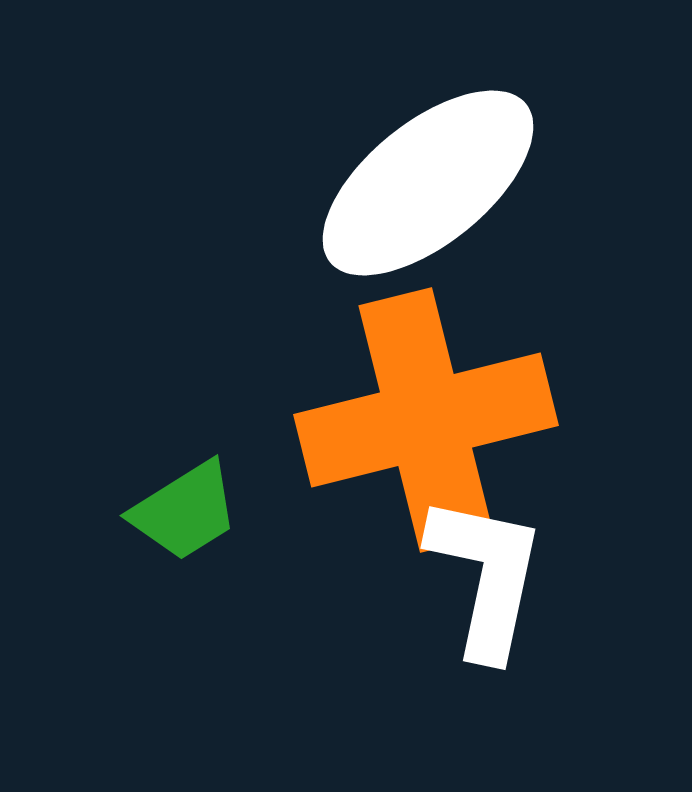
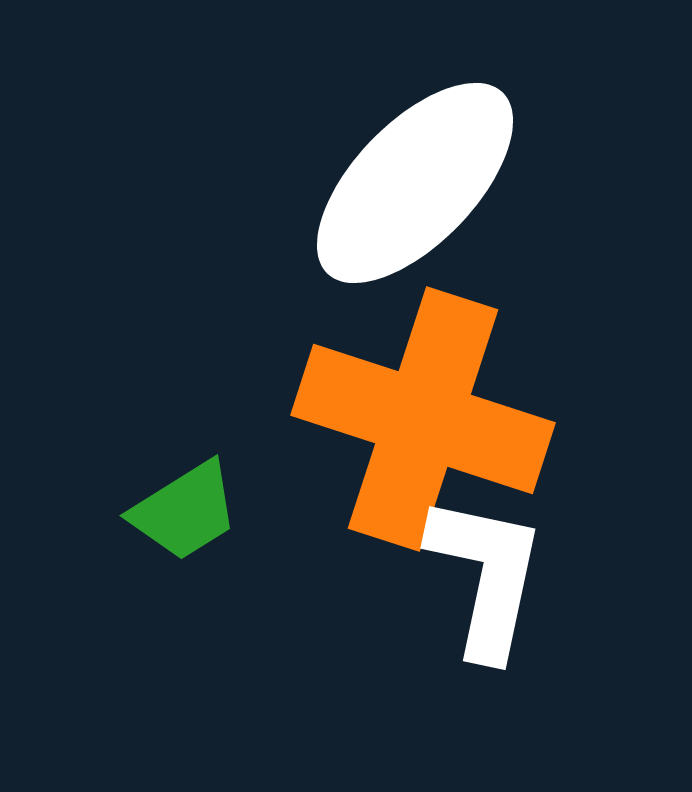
white ellipse: moved 13 px left; rotated 7 degrees counterclockwise
orange cross: moved 3 px left, 1 px up; rotated 32 degrees clockwise
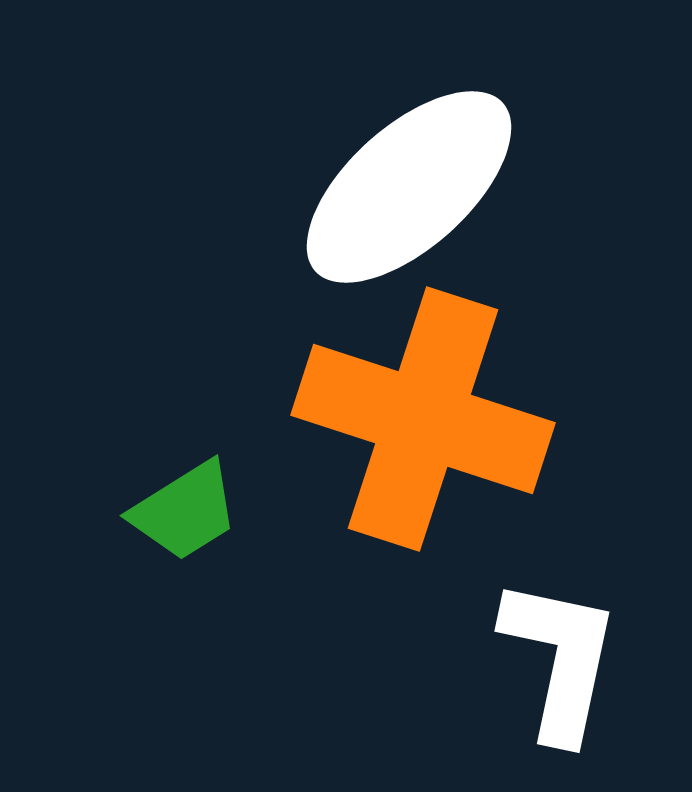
white ellipse: moved 6 px left, 4 px down; rotated 4 degrees clockwise
white L-shape: moved 74 px right, 83 px down
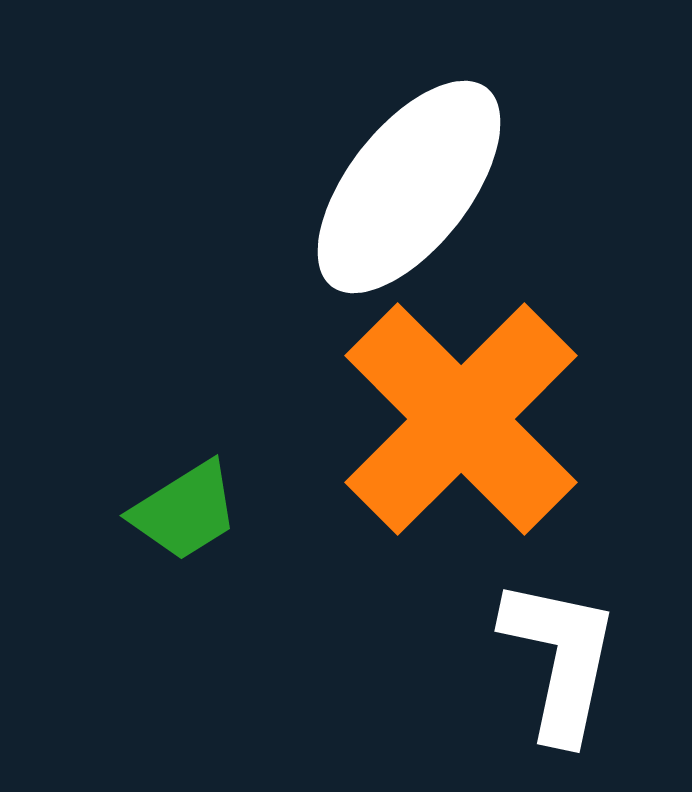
white ellipse: rotated 10 degrees counterclockwise
orange cross: moved 38 px right; rotated 27 degrees clockwise
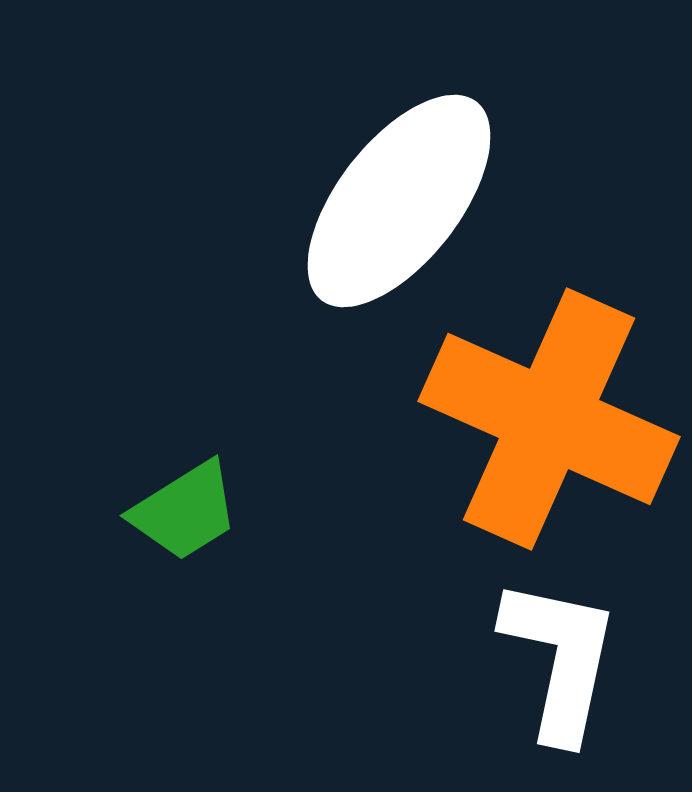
white ellipse: moved 10 px left, 14 px down
orange cross: moved 88 px right; rotated 21 degrees counterclockwise
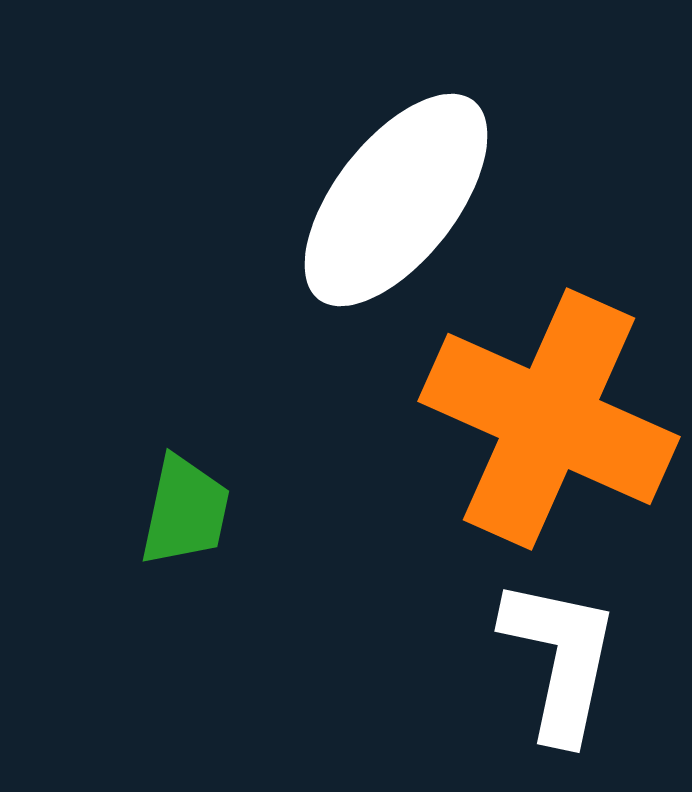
white ellipse: moved 3 px left, 1 px up
green trapezoid: rotated 46 degrees counterclockwise
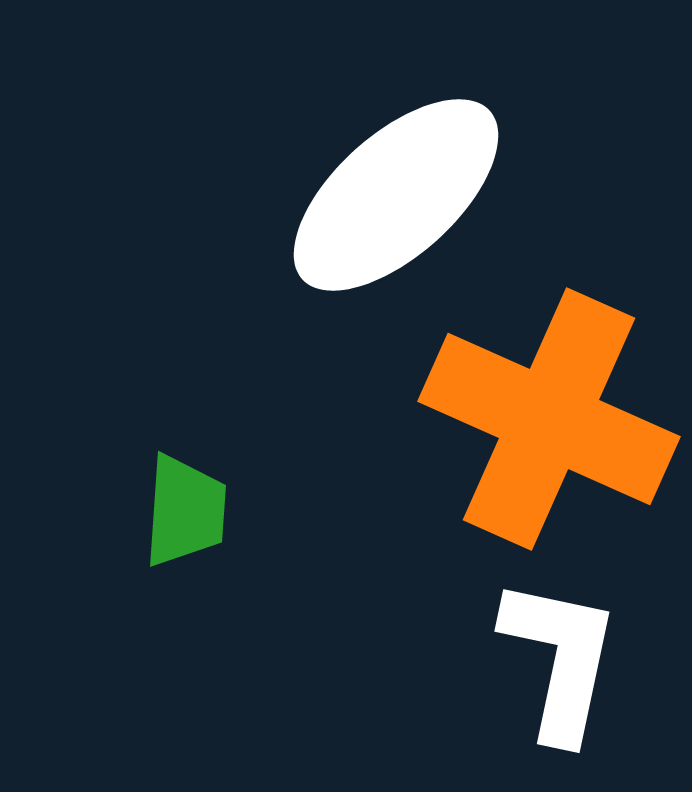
white ellipse: moved 5 px up; rotated 10 degrees clockwise
green trapezoid: rotated 8 degrees counterclockwise
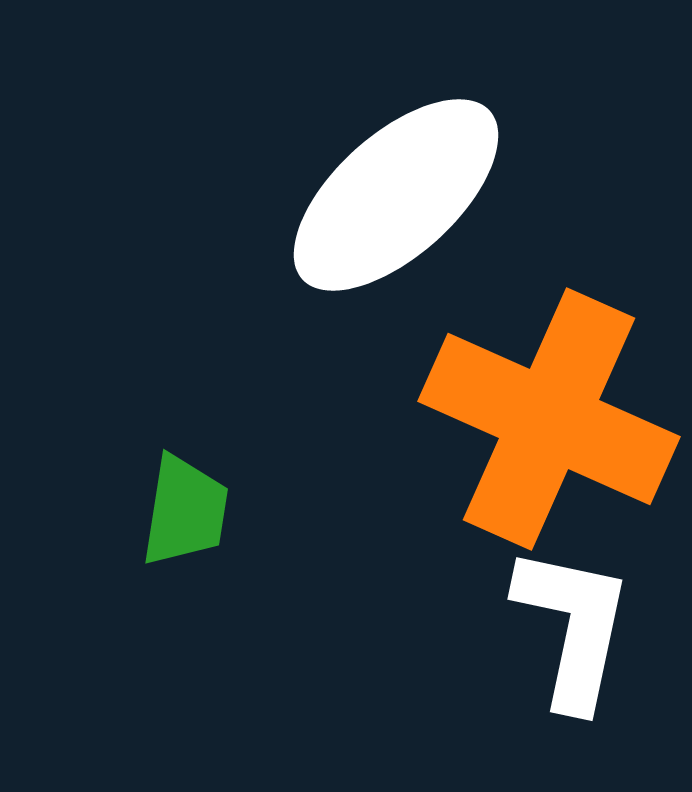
green trapezoid: rotated 5 degrees clockwise
white L-shape: moved 13 px right, 32 px up
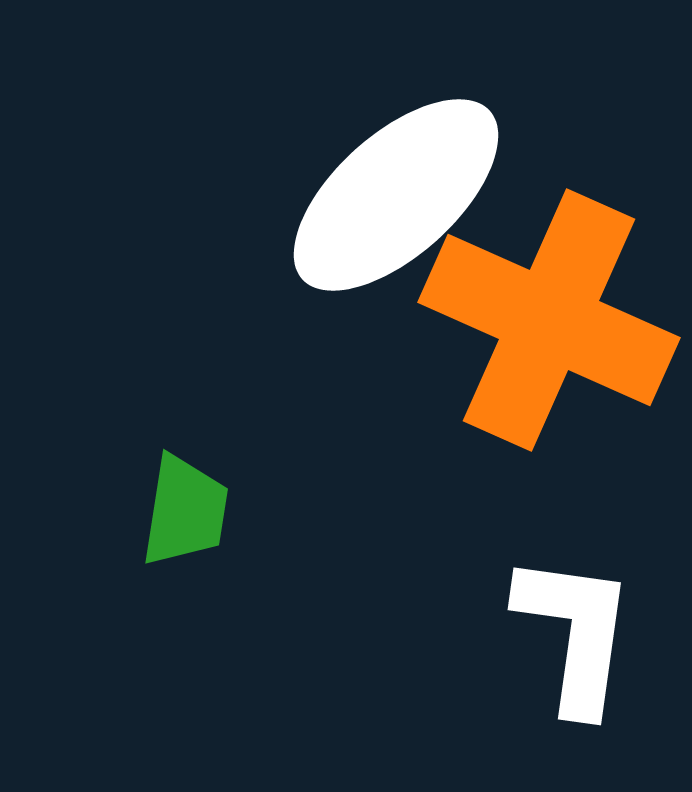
orange cross: moved 99 px up
white L-shape: moved 2 px right, 6 px down; rotated 4 degrees counterclockwise
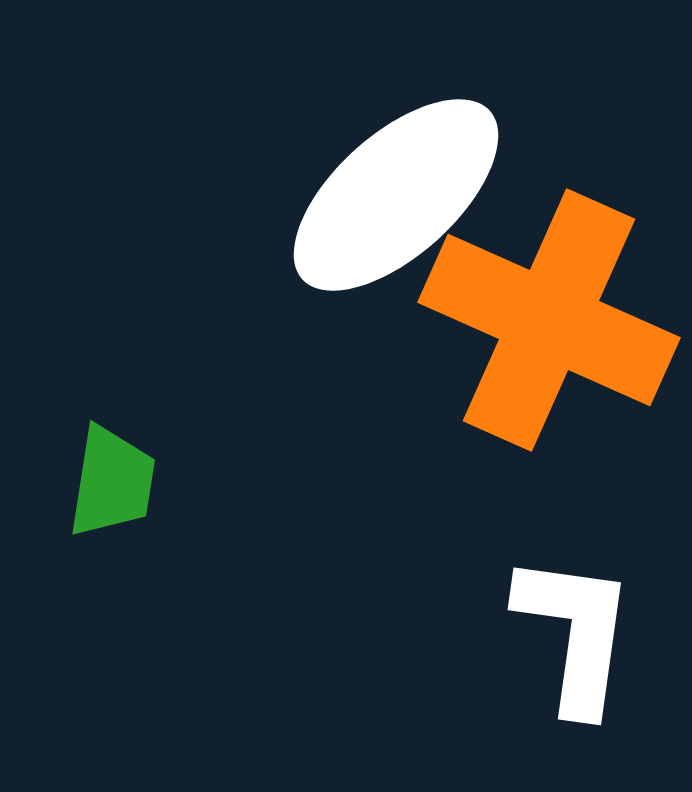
green trapezoid: moved 73 px left, 29 px up
